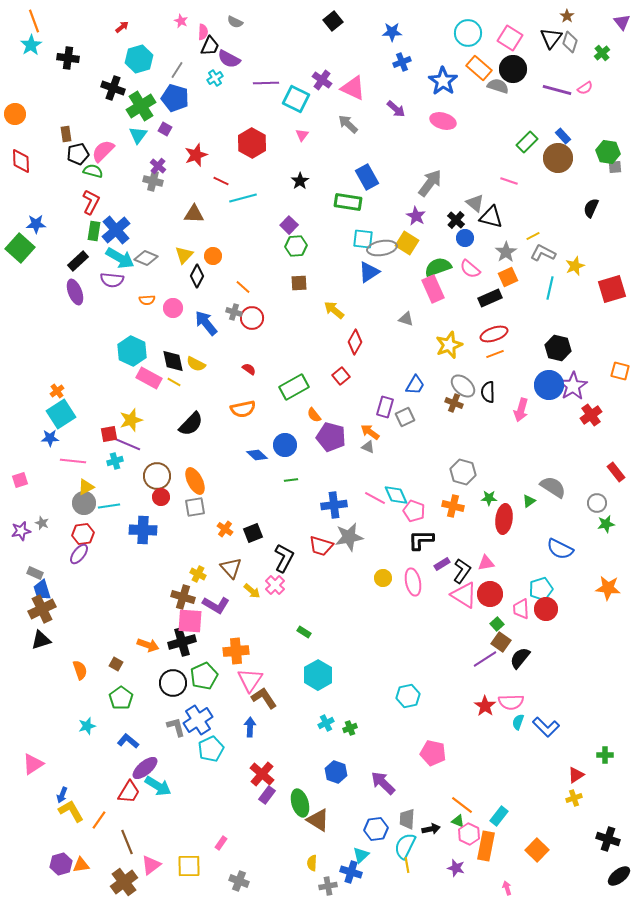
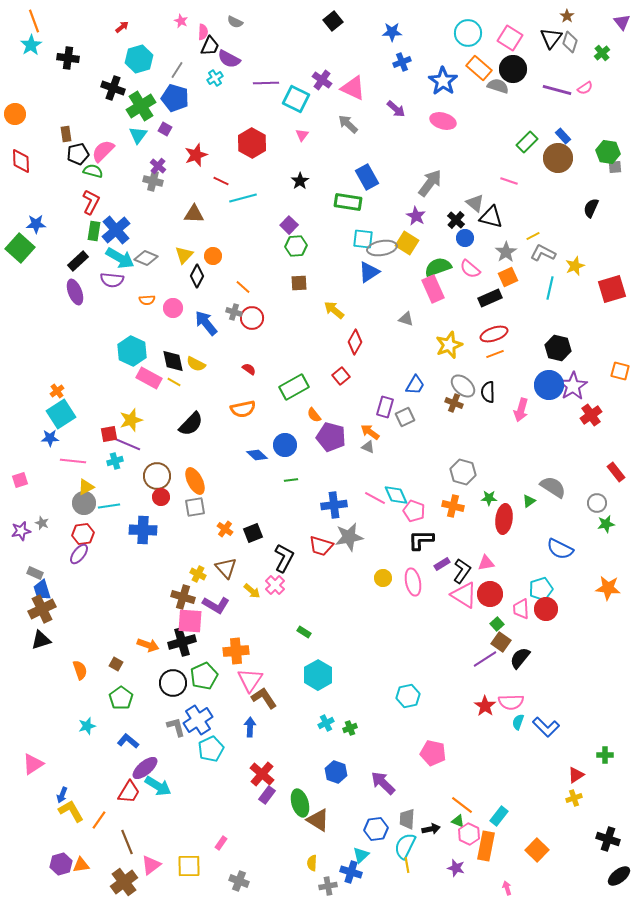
brown triangle at (231, 568): moved 5 px left
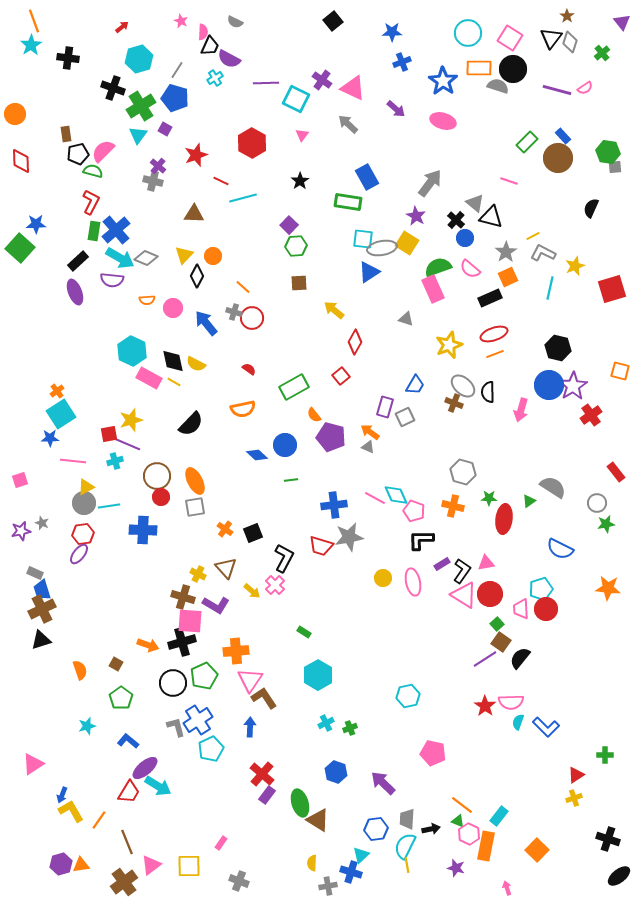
orange rectangle at (479, 68): rotated 40 degrees counterclockwise
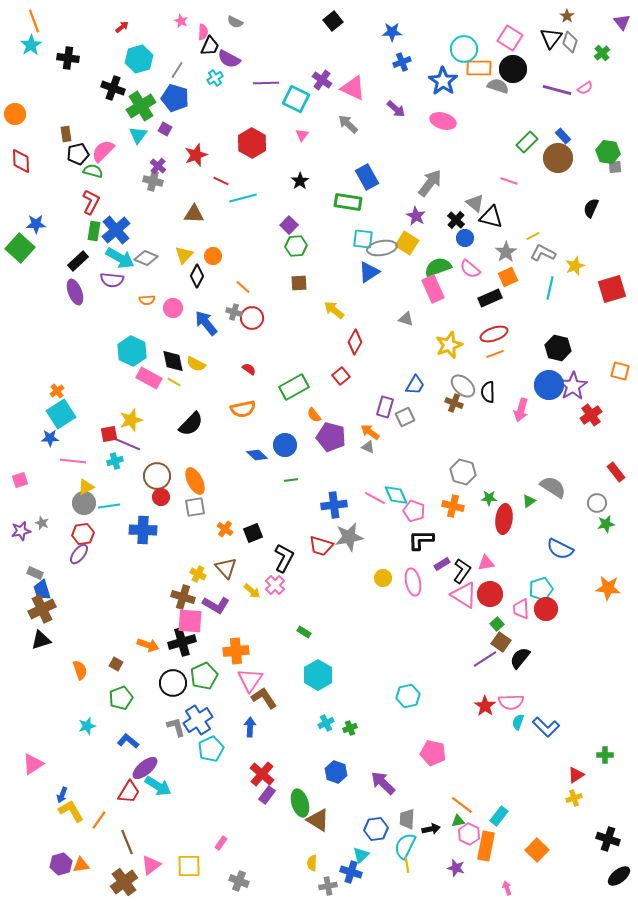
cyan circle at (468, 33): moved 4 px left, 16 px down
green pentagon at (121, 698): rotated 15 degrees clockwise
green triangle at (458, 821): rotated 32 degrees counterclockwise
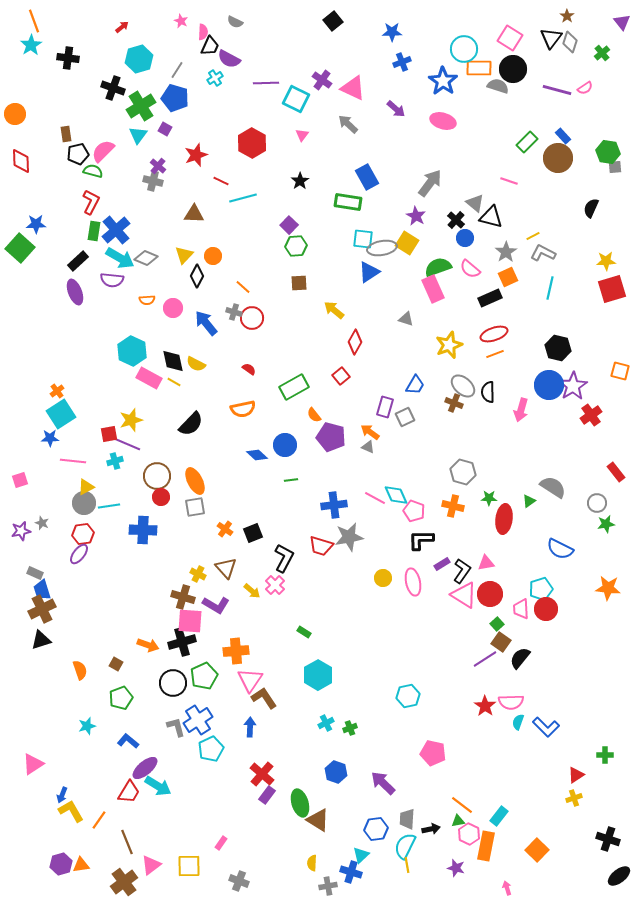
yellow star at (575, 266): moved 31 px right, 5 px up; rotated 18 degrees clockwise
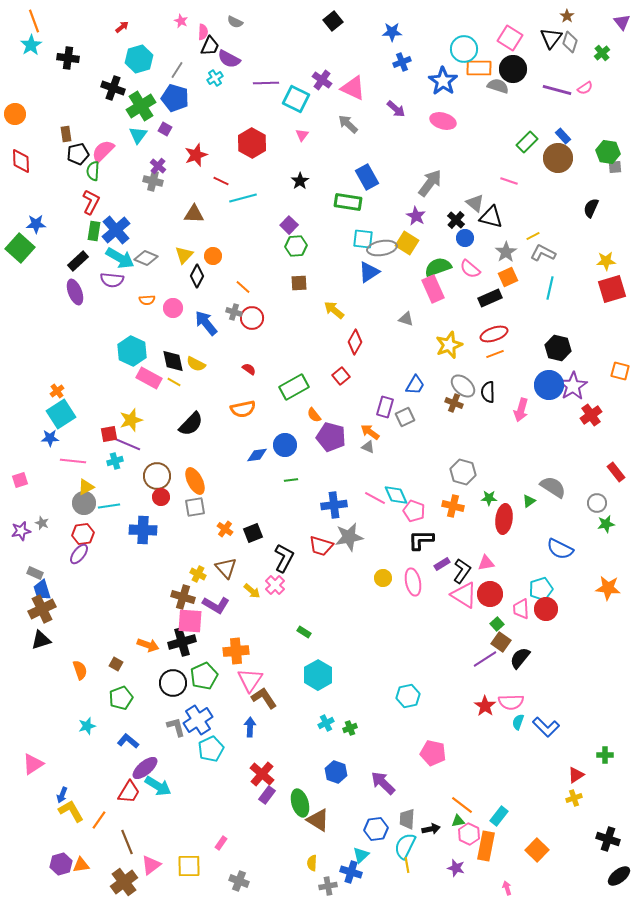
green semicircle at (93, 171): rotated 102 degrees counterclockwise
blue diamond at (257, 455): rotated 50 degrees counterclockwise
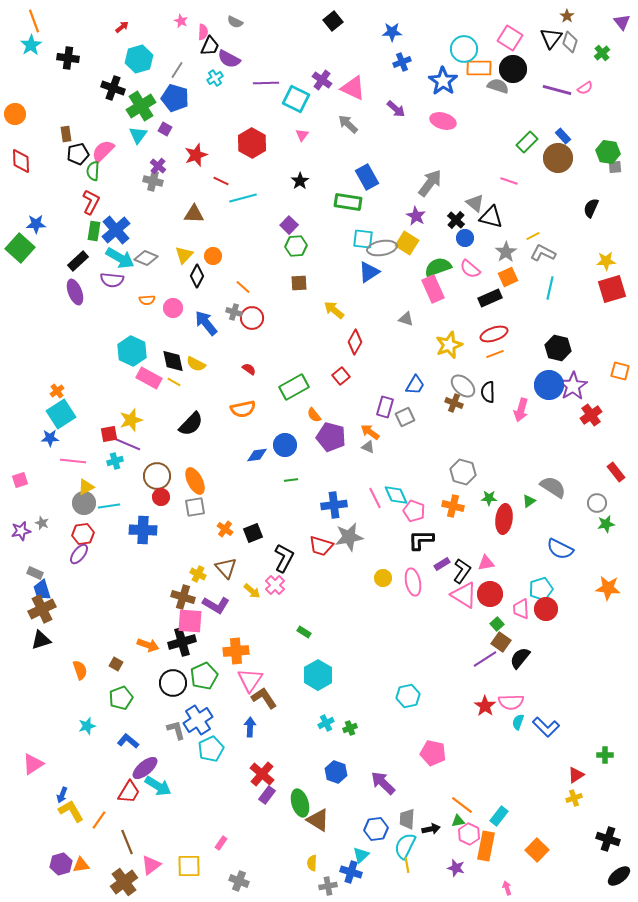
pink line at (375, 498): rotated 35 degrees clockwise
gray L-shape at (176, 727): moved 3 px down
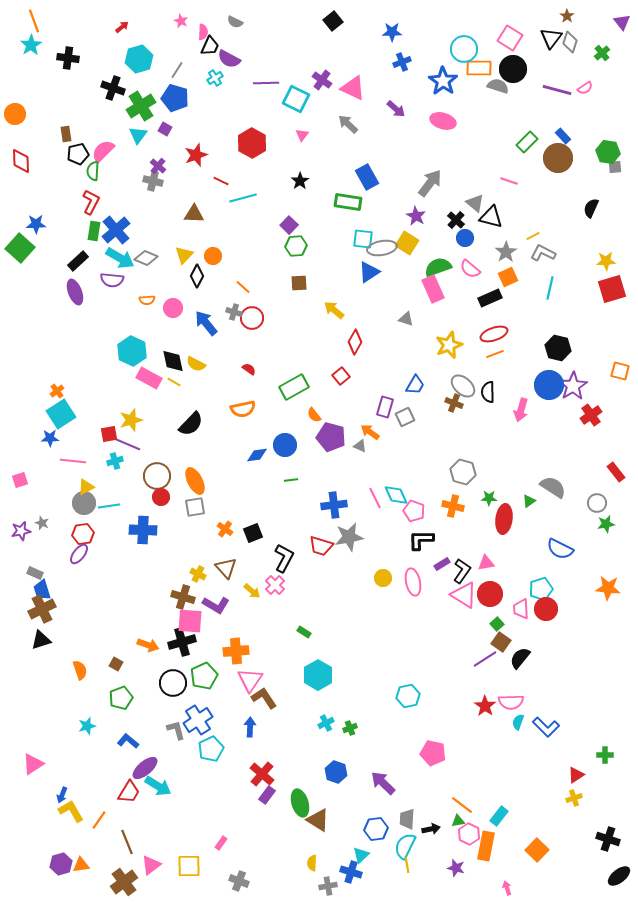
gray triangle at (368, 447): moved 8 px left, 1 px up
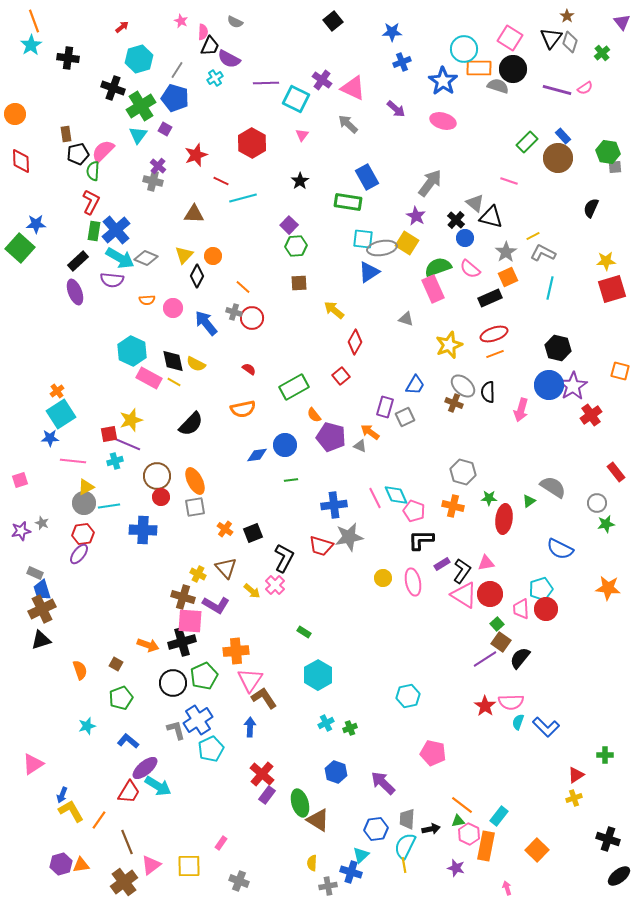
yellow line at (407, 865): moved 3 px left
